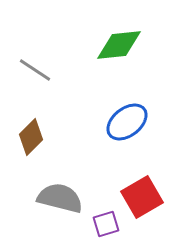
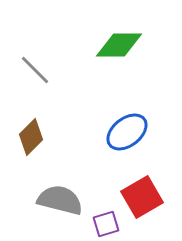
green diamond: rotated 6 degrees clockwise
gray line: rotated 12 degrees clockwise
blue ellipse: moved 10 px down
gray semicircle: moved 2 px down
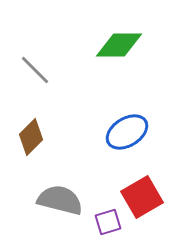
blue ellipse: rotated 6 degrees clockwise
purple square: moved 2 px right, 2 px up
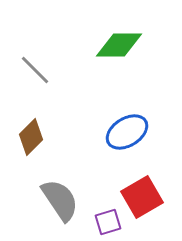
gray semicircle: rotated 42 degrees clockwise
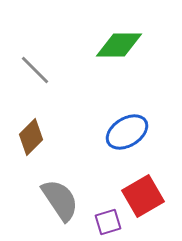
red square: moved 1 px right, 1 px up
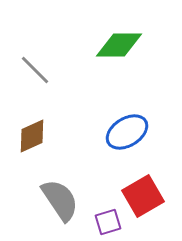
brown diamond: moved 1 px right, 1 px up; rotated 21 degrees clockwise
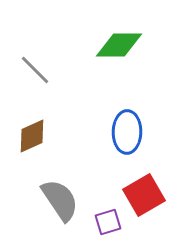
blue ellipse: rotated 57 degrees counterclockwise
red square: moved 1 px right, 1 px up
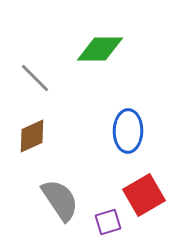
green diamond: moved 19 px left, 4 px down
gray line: moved 8 px down
blue ellipse: moved 1 px right, 1 px up
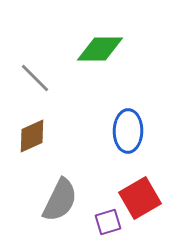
red square: moved 4 px left, 3 px down
gray semicircle: rotated 60 degrees clockwise
